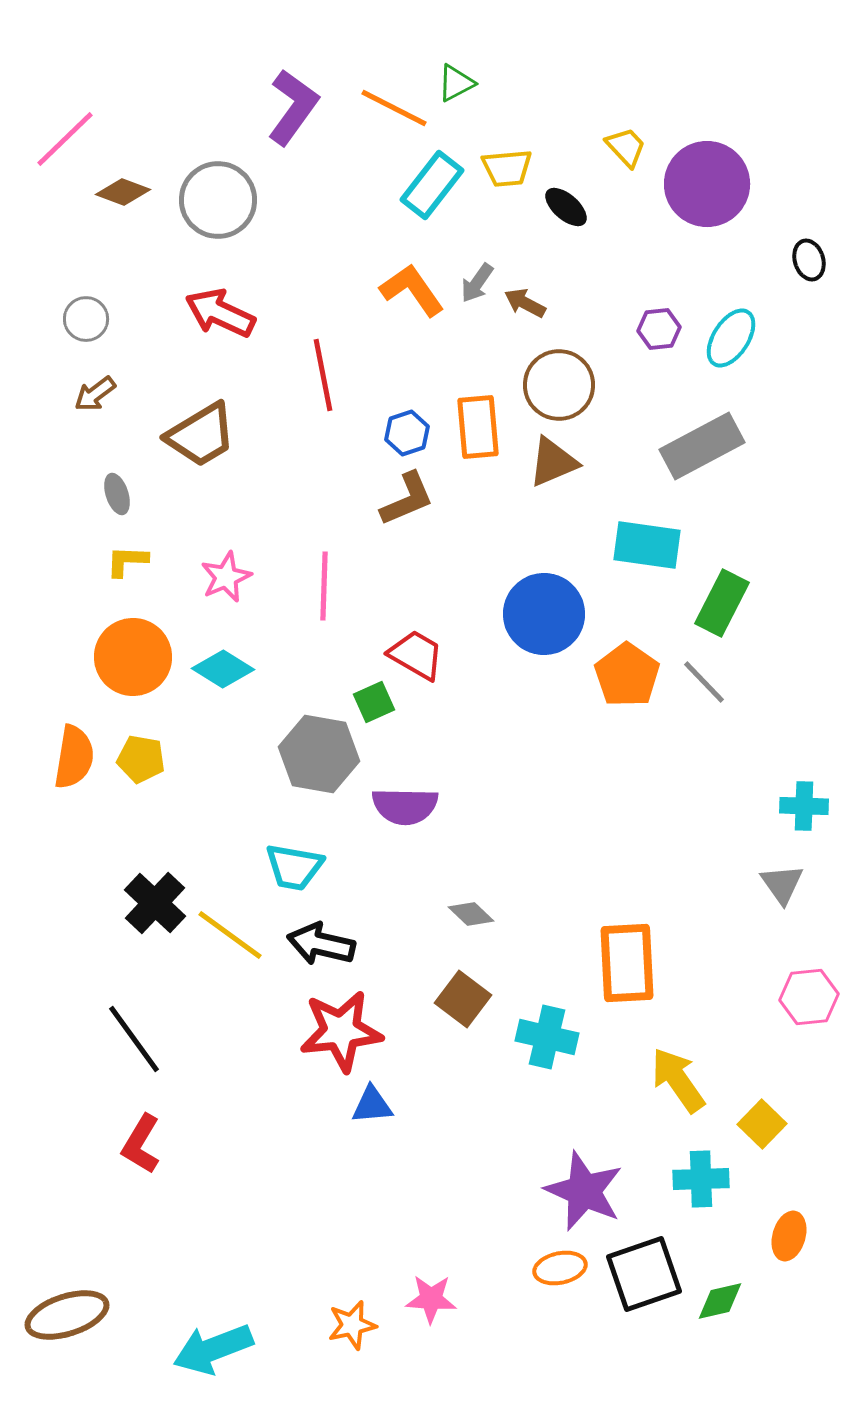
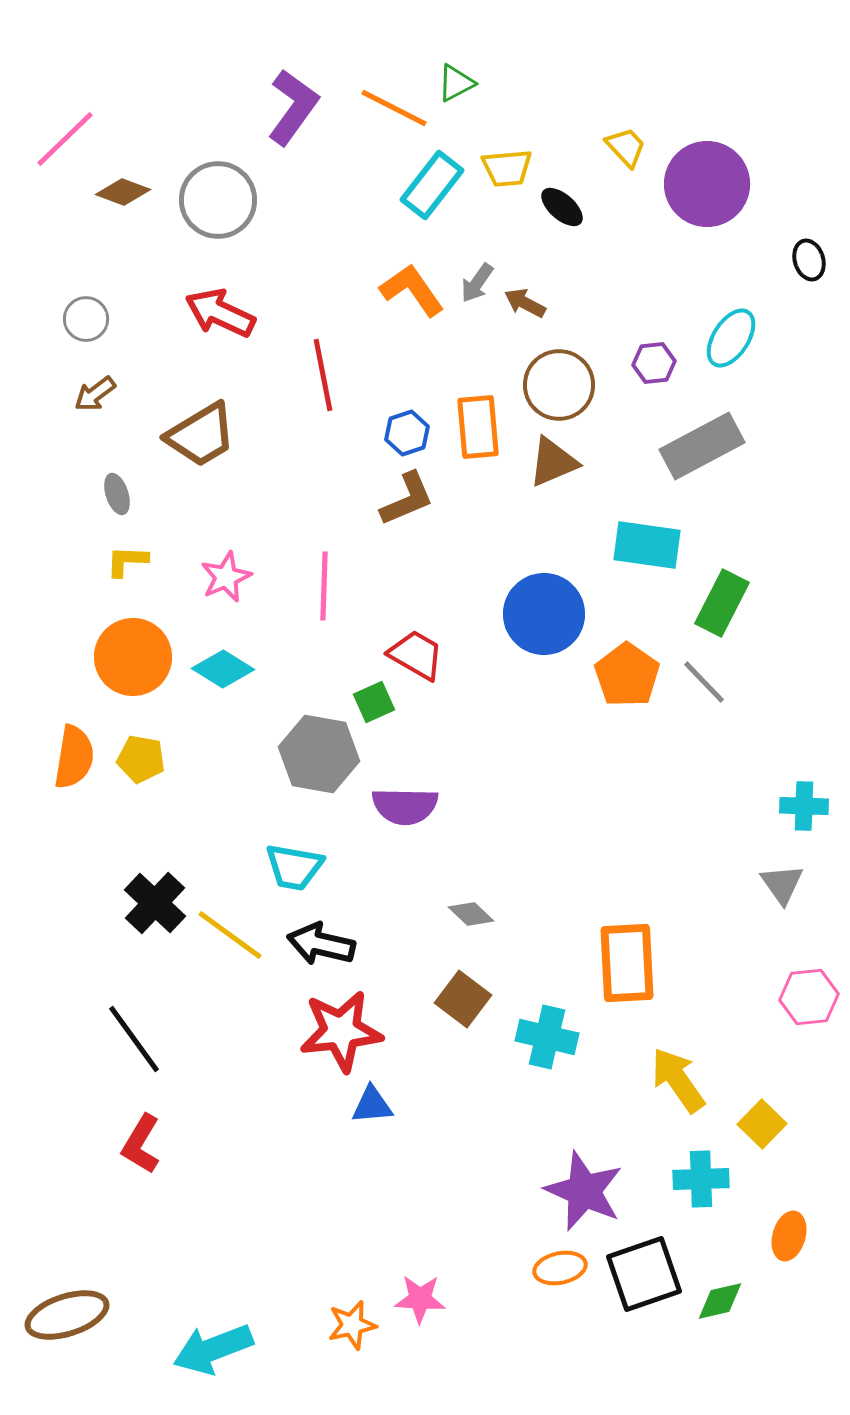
black ellipse at (566, 207): moved 4 px left
purple hexagon at (659, 329): moved 5 px left, 34 px down
pink star at (431, 1299): moved 11 px left
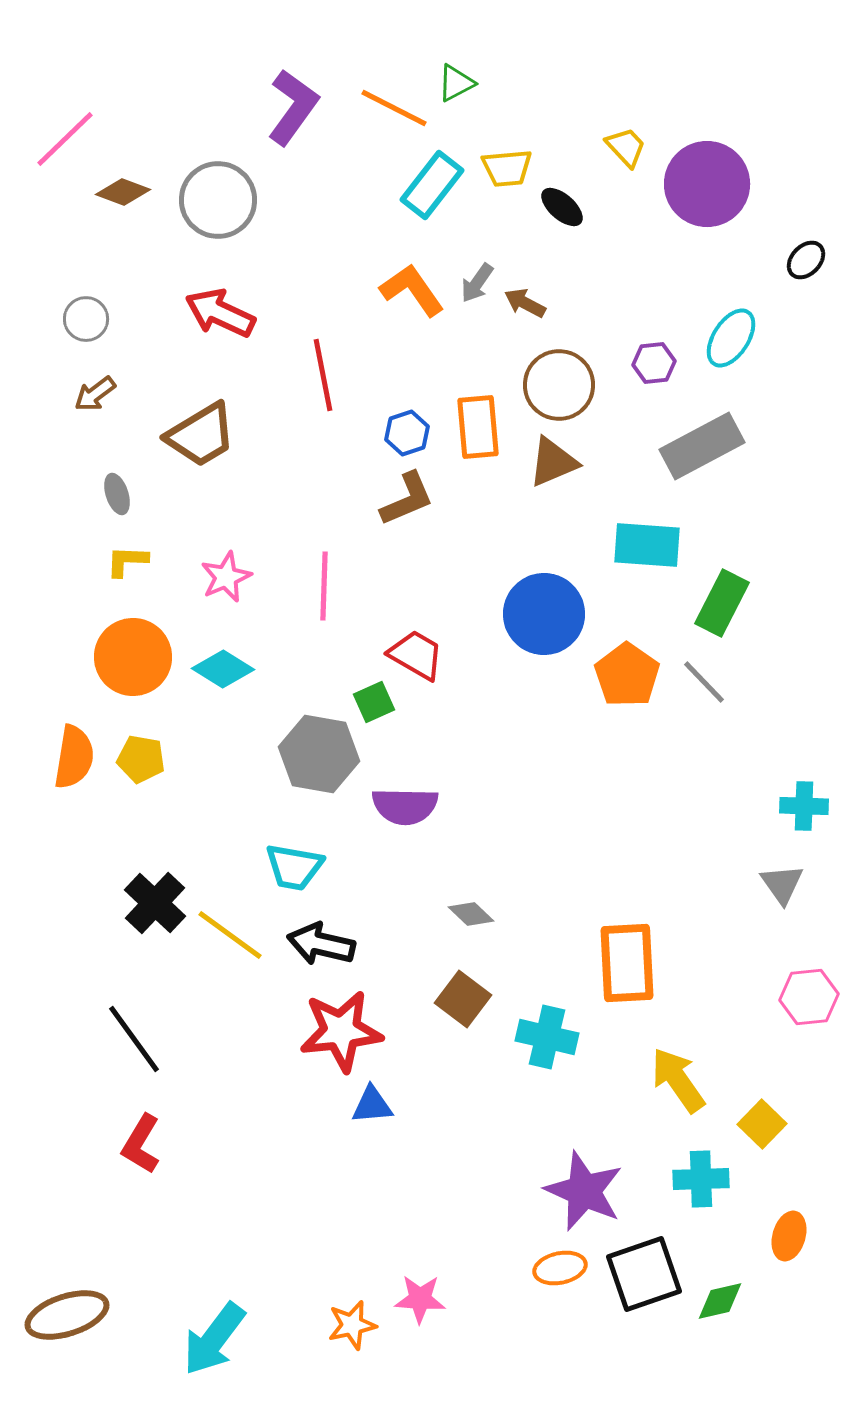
black ellipse at (809, 260): moved 3 px left; rotated 60 degrees clockwise
cyan rectangle at (647, 545): rotated 4 degrees counterclockwise
cyan arrow at (213, 1349): moved 1 px right, 10 px up; rotated 32 degrees counterclockwise
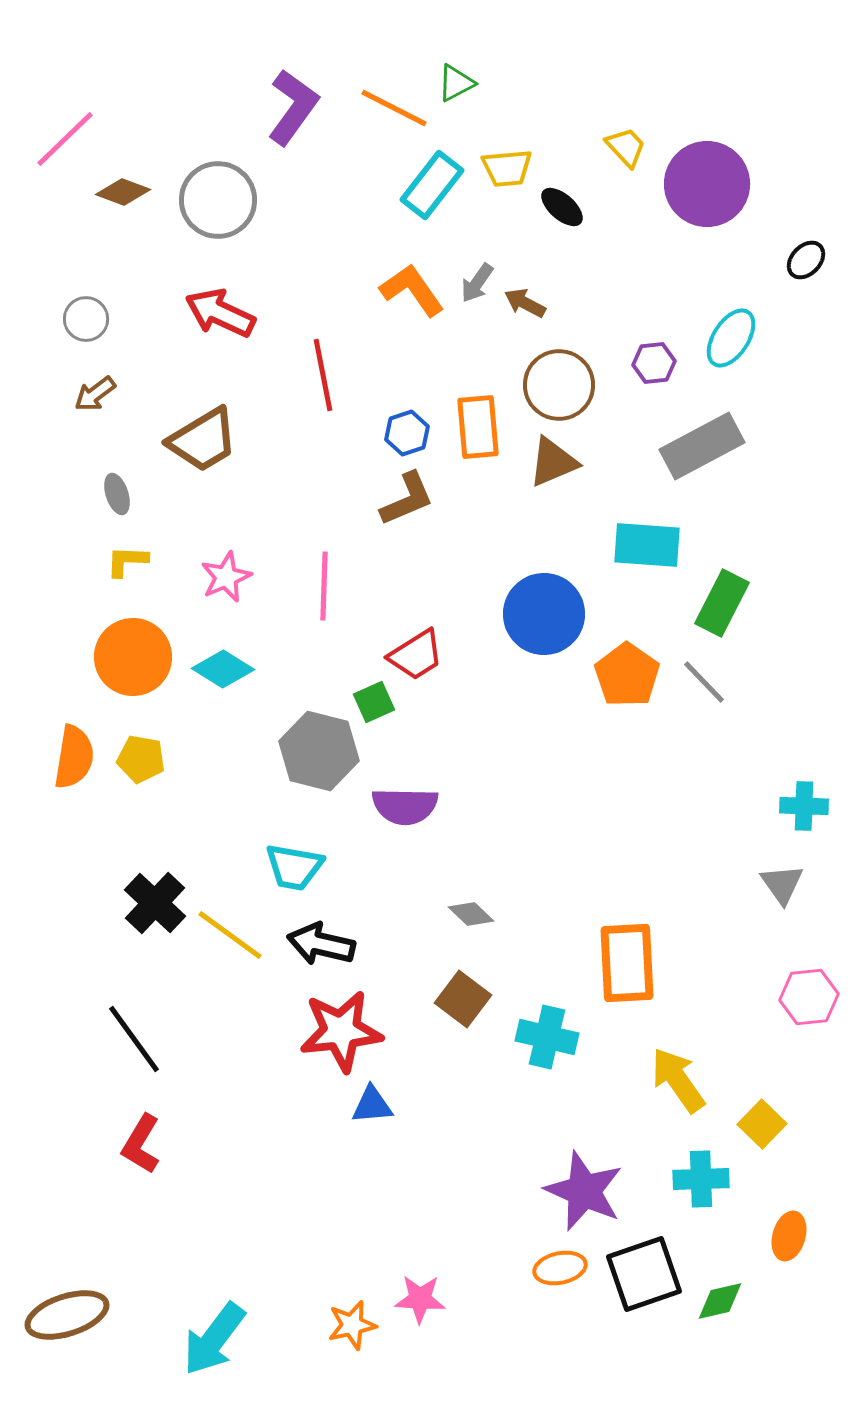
brown trapezoid at (201, 435): moved 2 px right, 5 px down
red trapezoid at (416, 655): rotated 118 degrees clockwise
gray hexagon at (319, 754): moved 3 px up; rotated 4 degrees clockwise
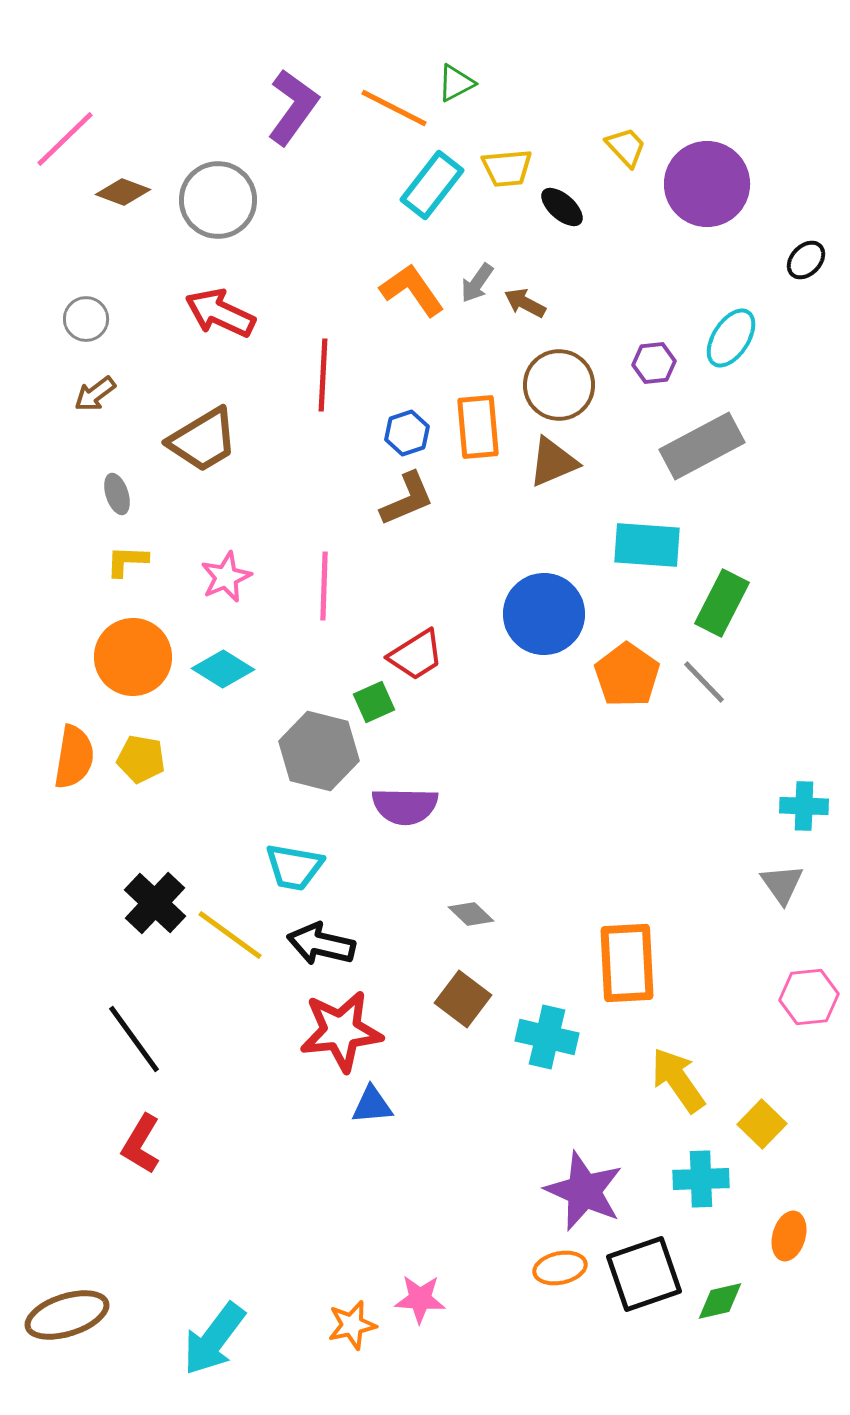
red line at (323, 375): rotated 14 degrees clockwise
